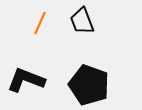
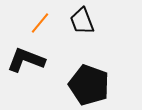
orange line: rotated 15 degrees clockwise
black L-shape: moved 20 px up
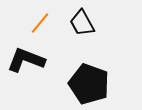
black trapezoid: moved 2 px down; rotated 8 degrees counterclockwise
black pentagon: moved 1 px up
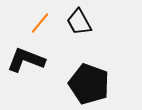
black trapezoid: moved 3 px left, 1 px up
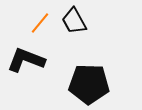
black trapezoid: moved 5 px left, 1 px up
black pentagon: rotated 18 degrees counterclockwise
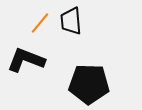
black trapezoid: moved 3 px left; rotated 24 degrees clockwise
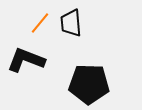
black trapezoid: moved 2 px down
